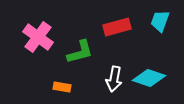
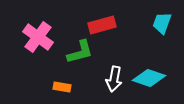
cyan trapezoid: moved 2 px right, 2 px down
red rectangle: moved 15 px left, 2 px up
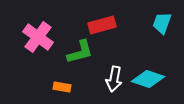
cyan diamond: moved 1 px left, 1 px down
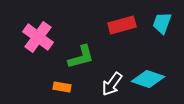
red rectangle: moved 20 px right
green L-shape: moved 1 px right, 5 px down
white arrow: moved 2 px left, 5 px down; rotated 25 degrees clockwise
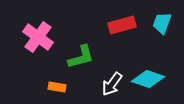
orange rectangle: moved 5 px left
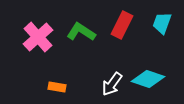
red rectangle: rotated 48 degrees counterclockwise
pink cross: rotated 12 degrees clockwise
green L-shape: moved 25 px up; rotated 132 degrees counterclockwise
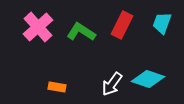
pink cross: moved 10 px up
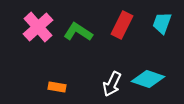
green L-shape: moved 3 px left
white arrow: rotated 10 degrees counterclockwise
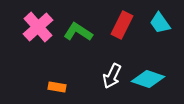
cyan trapezoid: moved 2 px left; rotated 55 degrees counterclockwise
white arrow: moved 8 px up
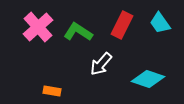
white arrow: moved 11 px left, 12 px up; rotated 15 degrees clockwise
orange rectangle: moved 5 px left, 4 px down
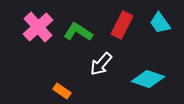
orange rectangle: moved 10 px right; rotated 24 degrees clockwise
